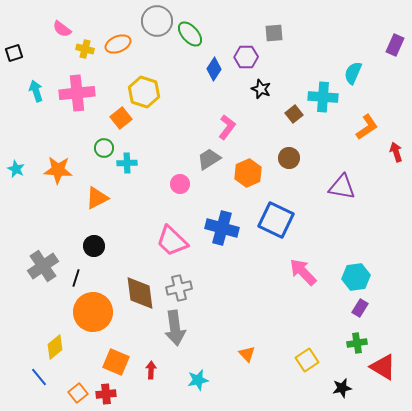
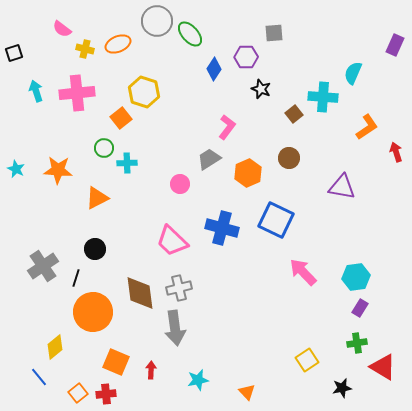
black circle at (94, 246): moved 1 px right, 3 px down
orange triangle at (247, 354): moved 38 px down
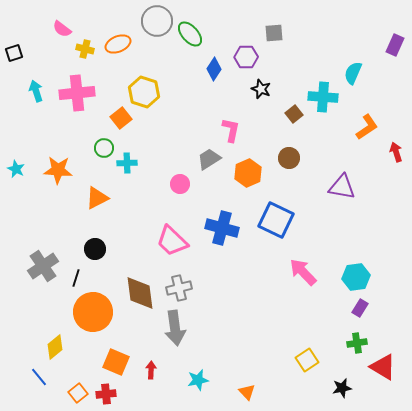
pink L-shape at (227, 127): moved 4 px right, 3 px down; rotated 25 degrees counterclockwise
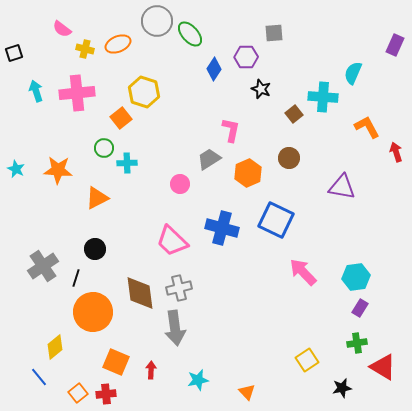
orange L-shape at (367, 127): rotated 84 degrees counterclockwise
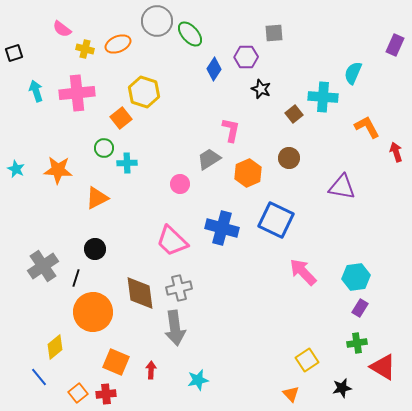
orange triangle at (247, 392): moved 44 px right, 2 px down
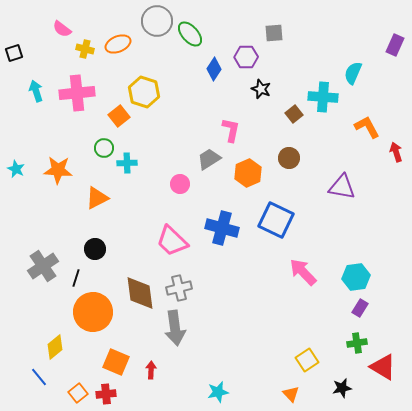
orange square at (121, 118): moved 2 px left, 2 px up
cyan star at (198, 380): moved 20 px right, 12 px down
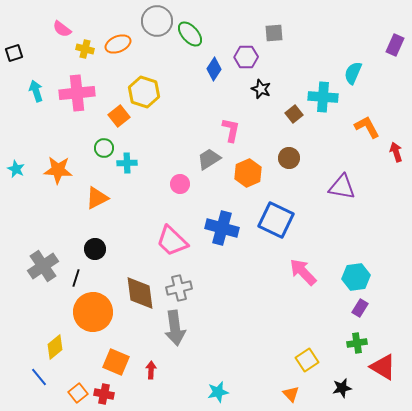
red cross at (106, 394): moved 2 px left; rotated 18 degrees clockwise
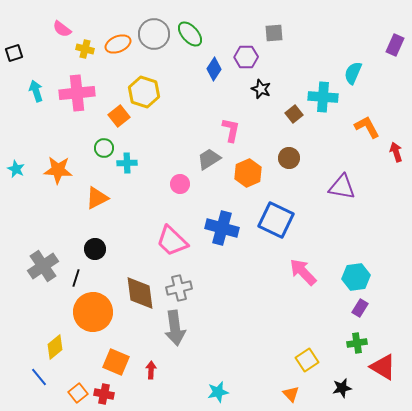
gray circle at (157, 21): moved 3 px left, 13 px down
